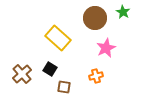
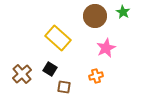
brown circle: moved 2 px up
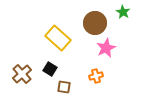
brown circle: moved 7 px down
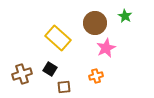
green star: moved 2 px right, 4 px down
brown cross: rotated 24 degrees clockwise
brown square: rotated 16 degrees counterclockwise
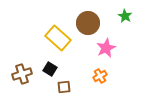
brown circle: moved 7 px left
orange cross: moved 4 px right; rotated 16 degrees counterclockwise
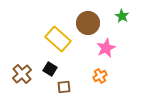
green star: moved 3 px left
yellow rectangle: moved 1 px down
brown cross: rotated 24 degrees counterclockwise
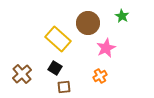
black square: moved 5 px right, 1 px up
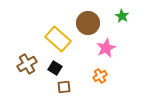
brown cross: moved 5 px right, 10 px up; rotated 12 degrees clockwise
